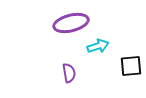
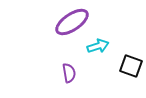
purple ellipse: moved 1 px right, 1 px up; rotated 20 degrees counterclockwise
black square: rotated 25 degrees clockwise
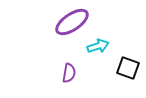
black square: moved 3 px left, 2 px down
purple semicircle: rotated 18 degrees clockwise
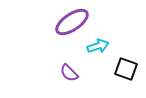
black square: moved 2 px left, 1 px down
purple semicircle: rotated 126 degrees clockwise
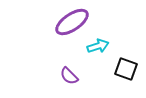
purple semicircle: moved 3 px down
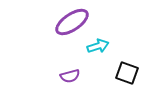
black square: moved 1 px right, 4 px down
purple semicircle: moved 1 px right; rotated 60 degrees counterclockwise
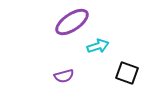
purple semicircle: moved 6 px left
